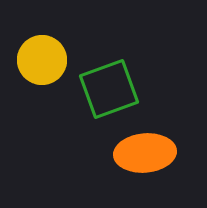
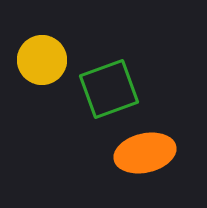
orange ellipse: rotated 8 degrees counterclockwise
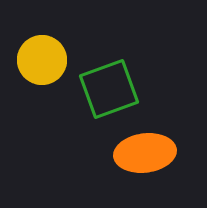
orange ellipse: rotated 6 degrees clockwise
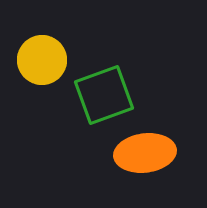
green square: moved 5 px left, 6 px down
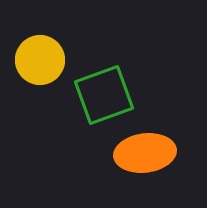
yellow circle: moved 2 px left
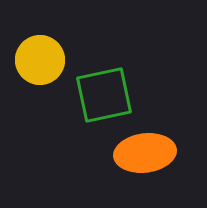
green square: rotated 8 degrees clockwise
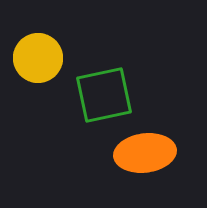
yellow circle: moved 2 px left, 2 px up
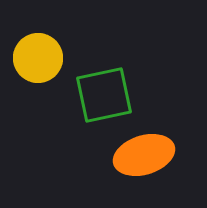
orange ellipse: moved 1 px left, 2 px down; rotated 10 degrees counterclockwise
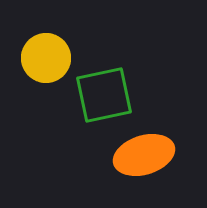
yellow circle: moved 8 px right
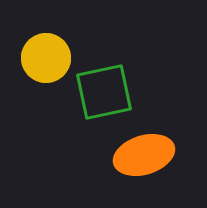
green square: moved 3 px up
